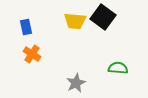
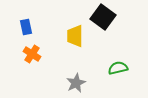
yellow trapezoid: moved 15 px down; rotated 85 degrees clockwise
green semicircle: rotated 18 degrees counterclockwise
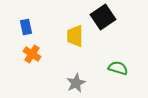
black square: rotated 20 degrees clockwise
green semicircle: rotated 30 degrees clockwise
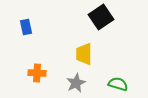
black square: moved 2 px left
yellow trapezoid: moved 9 px right, 18 px down
orange cross: moved 5 px right, 19 px down; rotated 30 degrees counterclockwise
green semicircle: moved 16 px down
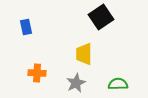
green semicircle: rotated 18 degrees counterclockwise
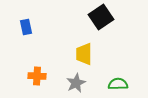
orange cross: moved 3 px down
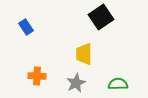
blue rectangle: rotated 21 degrees counterclockwise
